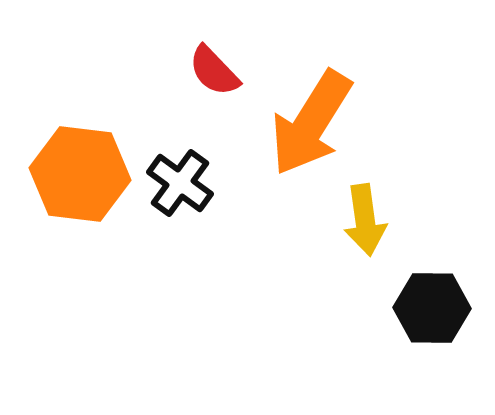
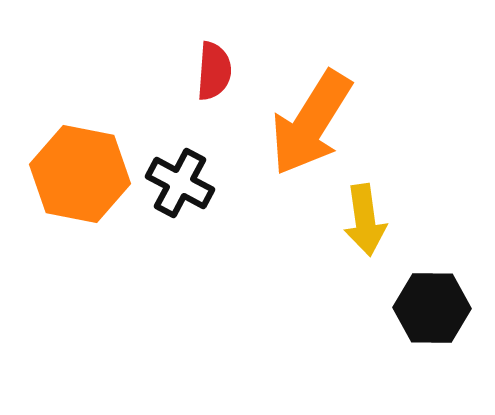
red semicircle: rotated 132 degrees counterclockwise
orange hexagon: rotated 4 degrees clockwise
black cross: rotated 8 degrees counterclockwise
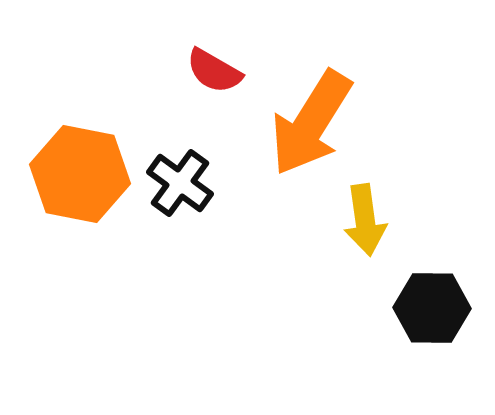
red semicircle: rotated 116 degrees clockwise
black cross: rotated 8 degrees clockwise
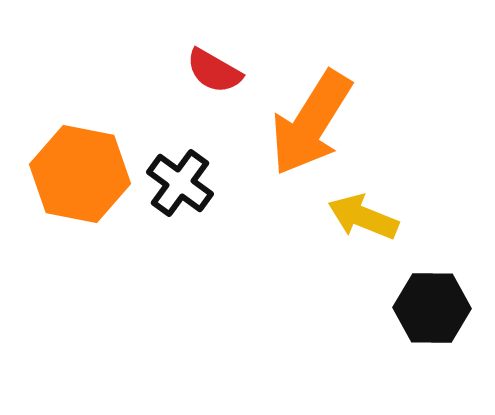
yellow arrow: moved 2 px left, 3 px up; rotated 120 degrees clockwise
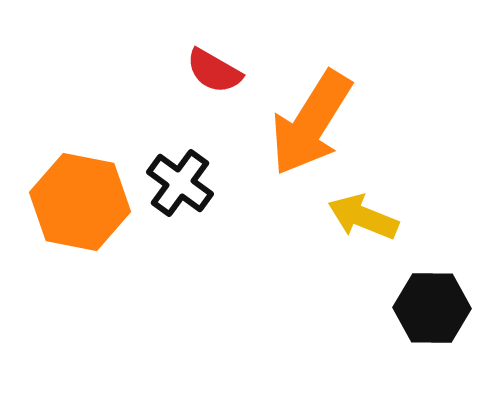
orange hexagon: moved 28 px down
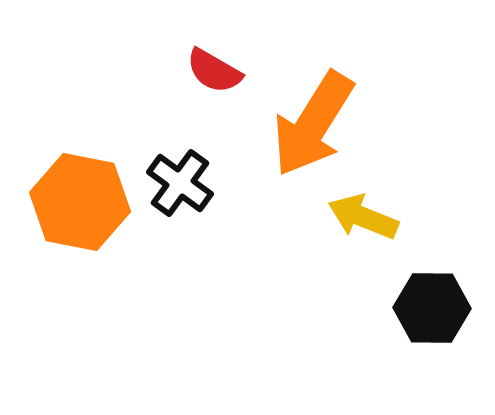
orange arrow: moved 2 px right, 1 px down
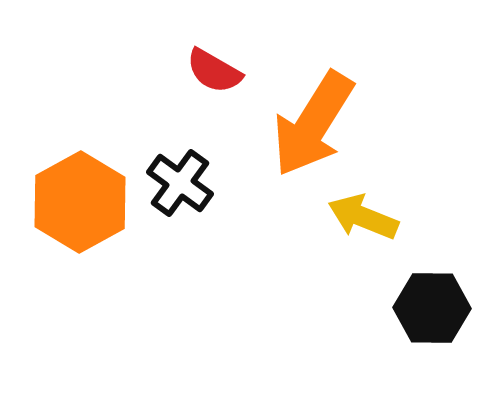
orange hexagon: rotated 20 degrees clockwise
